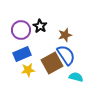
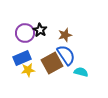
black star: moved 4 px down
purple circle: moved 4 px right, 3 px down
blue rectangle: moved 4 px down
cyan semicircle: moved 5 px right, 5 px up
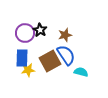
blue rectangle: rotated 66 degrees counterclockwise
brown square: moved 2 px left, 2 px up
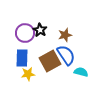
yellow star: moved 4 px down
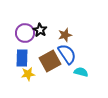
blue semicircle: moved 1 px right, 1 px up
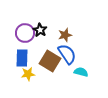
brown square: rotated 30 degrees counterclockwise
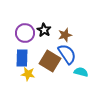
black star: moved 4 px right
yellow star: rotated 16 degrees clockwise
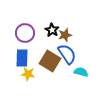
black star: moved 8 px right
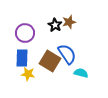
black star: moved 3 px right, 5 px up
brown star: moved 4 px right, 13 px up
cyan semicircle: moved 1 px down
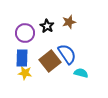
black star: moved 8 px left, 1 px down
brown square: rotated 20 degrees clockwise
yellow star: moved 3 px left, 1 px up
